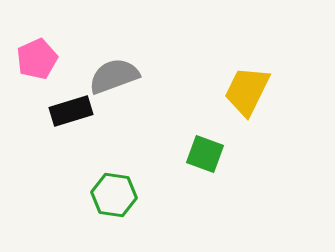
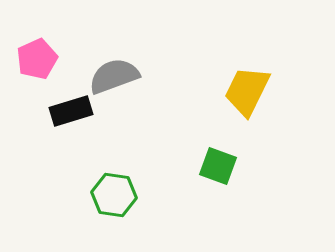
green square: moved 13 px right, 12 px down
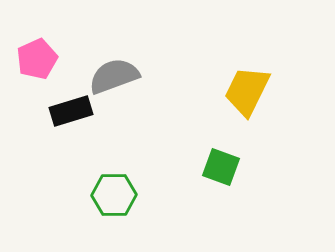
green square: moved 3 px right, 1 px down
green hexagon: rotated 9 degrees counterclockwise
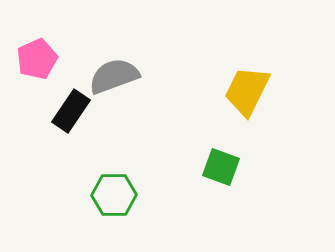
black rectangle: rotated 39 degrees counterclockwise
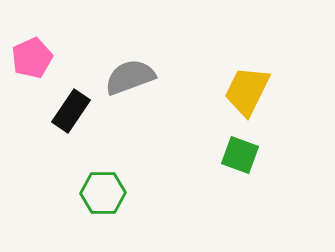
pink pentagon: moved 5 px left, 1 px up
gray semicircle: moved 16 px right, 1 px down
green square: moved 19 px right, 12 px up
green hexagon: moved 11 px left, 2 px up
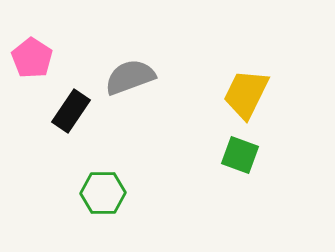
pink pentagon: rotated 15 degrees counterclockwise
yellow trapezoid: moved 1 px left, 3 px down
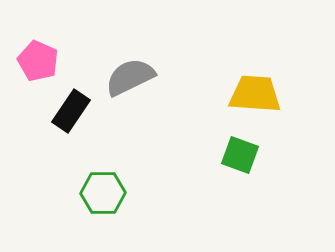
pink pentagon: moved 6 px right, 3 px down; rotated 9 degrees counterclockwise
gray semicircle: rotated 6 degrees counterclockwise
yellow trapezoid: moved 9 px right; rotated 68 degrees clockwise
